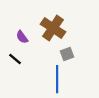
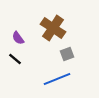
purple semicircle: moved 4 px left, 1 px down
blue line: rotated 68 degrees clockwise
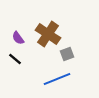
brown cross: moved 5 px left, 6 px down
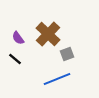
brown cross: rotated 10 degrees clockwise
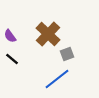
purple semicircle: moved 8 px left, 2 px up
black line: moved 3 px left
blue line: rotated 16 degrees counterclockwise
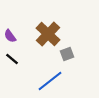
blue line: moved 7 px left, 2 px down
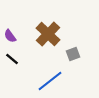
gray square: moved 6 px right
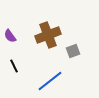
brown cross: moved 1 px down; rotated 25 degrees clockwise
gray square: moved 3 px up
black line: moved 2 px right, 7 px down; rotated 24 degrees clockwise
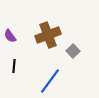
gray square: rotated 24 degrees counterclockwise
black line: rotated 32 degrees clockwise
blue line: rotated 16 degrees counterclockwise
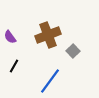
purple semicircle: moved 1 px down
black line: rotated 24 degrees clockwise
